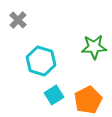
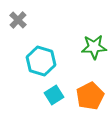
orange pentagon: moved 2 px right, 4 px up
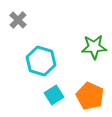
orange pentagon: rotated 20 degrees counterclockwise
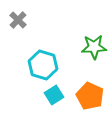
cyan hexagon: moved 2 px right, 4 px down
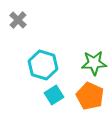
green star: moved 16 px down
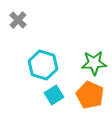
orange pentagon: moved 1 px up
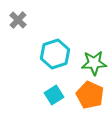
cyan hexagon: moved 12 px right, 11 px up; rotated 24 degrees clockwise
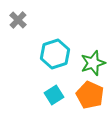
green star: moved 1 px left; rotated 15 degrees counterclockwise
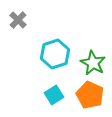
green star: rotated 25 degrees counterclockwise
